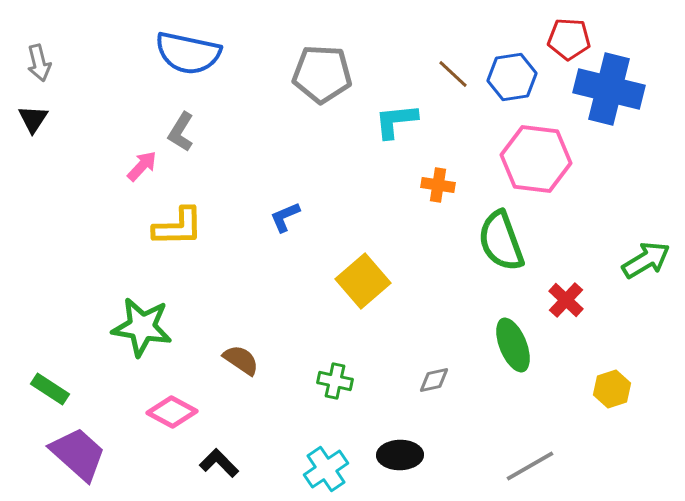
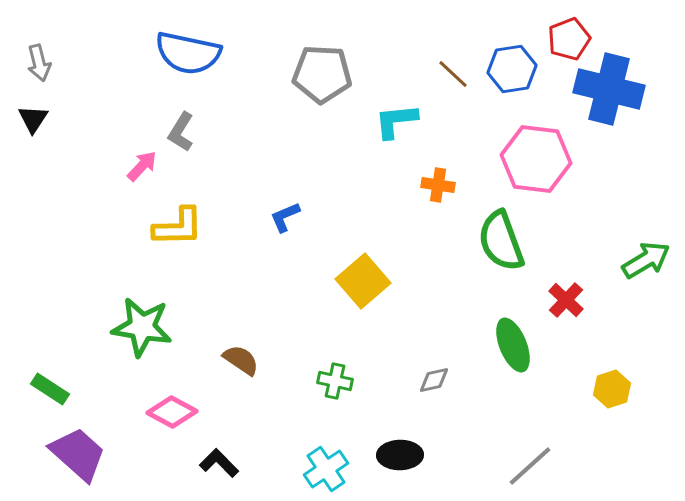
red pentagon: rotated 24 degrees counterclockwise
blue hexagon: moved 8 px up
gray line: rotated 12 degrees counterclockwise
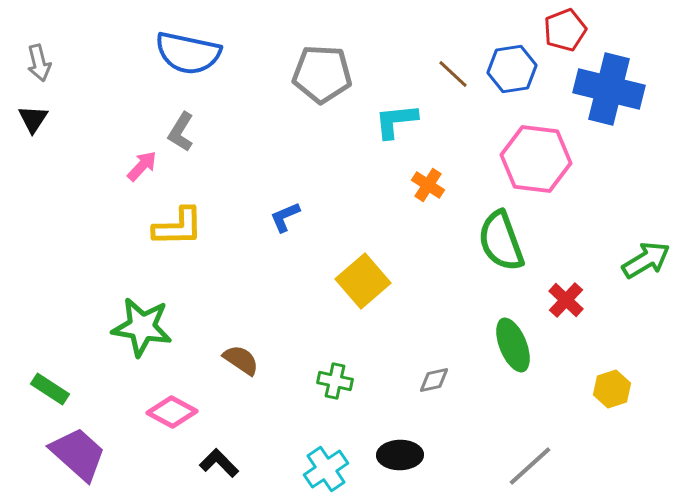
red pentagon: moved 4 px left, 9 px up
orange cross: moved 10 px left; rotated 24 degrees clockwise
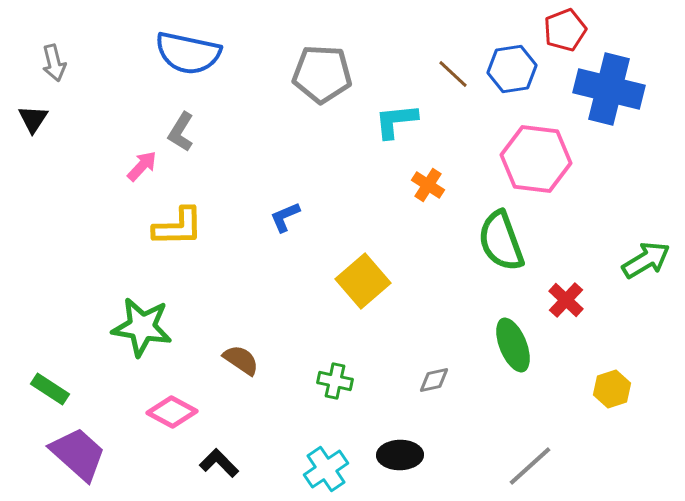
gray arrow: moved 15 px right
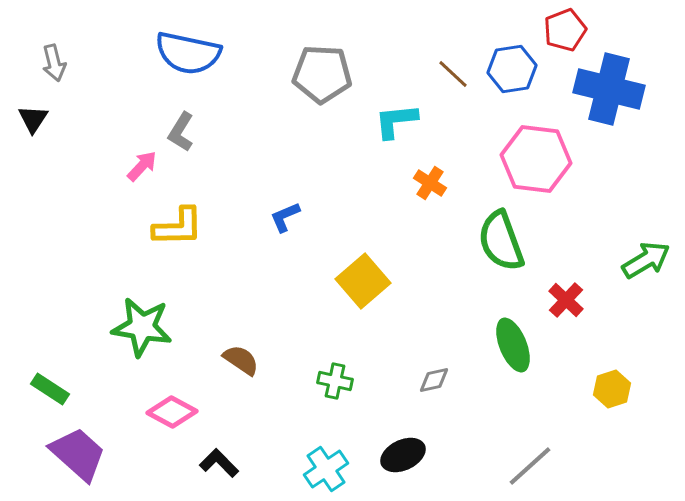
orange cross: moved 2 px right, 2 px up
black ellipse: moved 3 px right; rotated 24 degrees counterclockwise
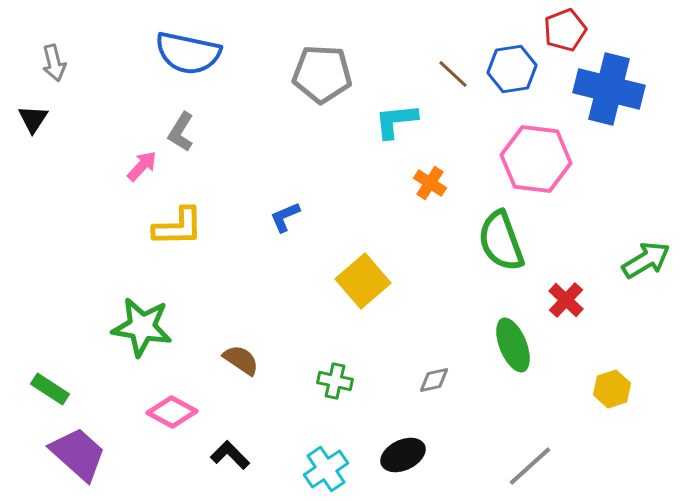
black L-shape: moved 11 px right, 8 px up
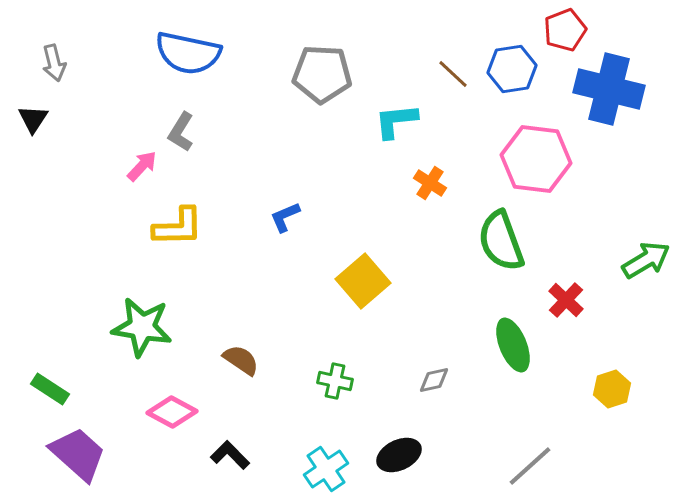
black ellipse: moved 4 px left
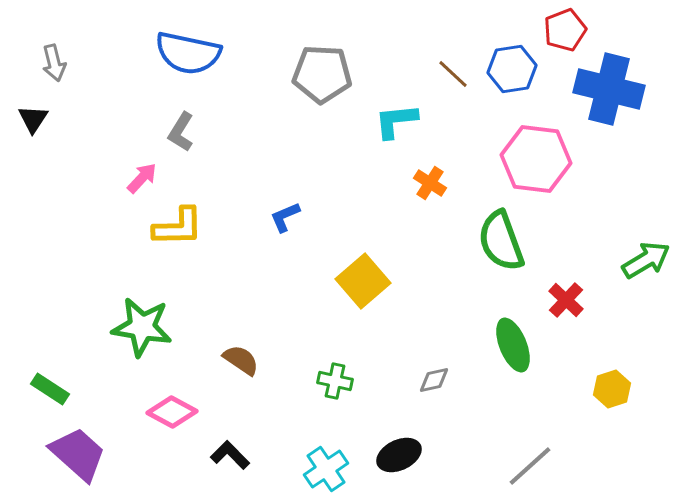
pink arrow: moved 12 px down
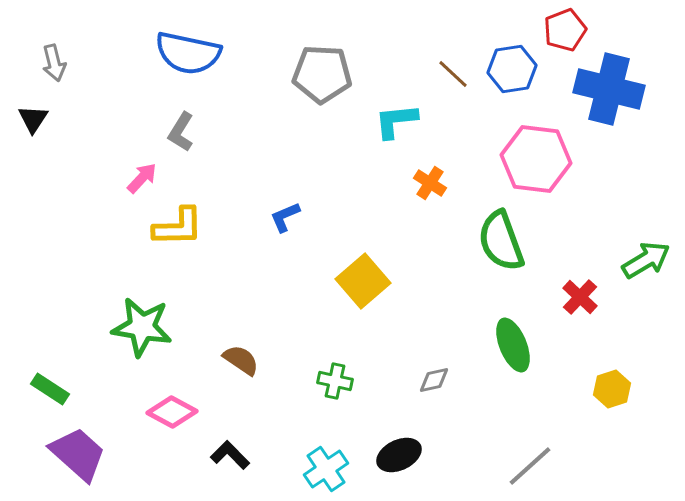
red cross: moved 14 px right, 3 px up
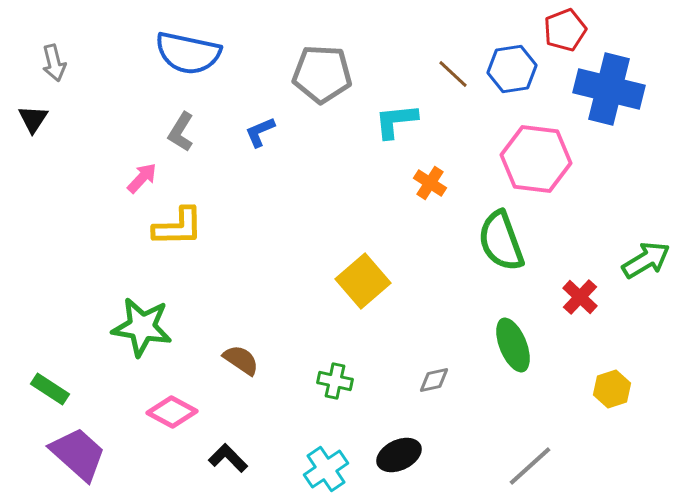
blue L-shape: moved 25 px left, 85 px up
black L-shape: moved 2 px left, 3 px down
